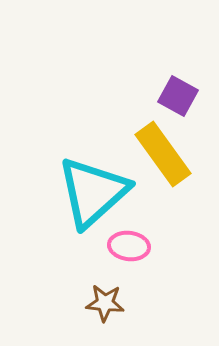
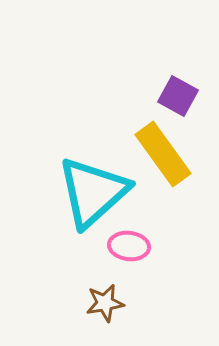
brown star: rotated 15 degrees counterclockwise
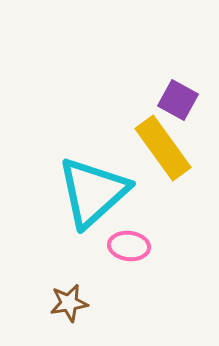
purple square: moved 4 px down
yellow rectangle: moved 6 px up
brown star: moved 36 px left
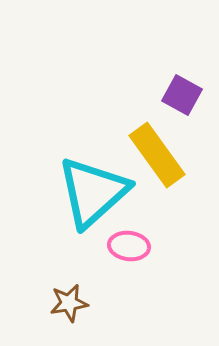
purple square: moved 4 px right, 5 px up
yellow rectangle: moved 6 px left, 7 px down
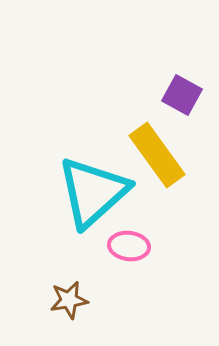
brown star: moved 3 px up
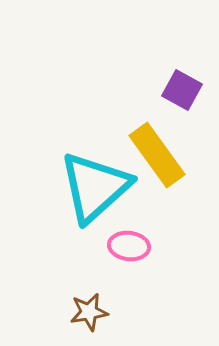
purple square: moved 5 px up
cyan triangle: moved 2 px right, 5 px up
brown star: moved 20 px right, 12 px down
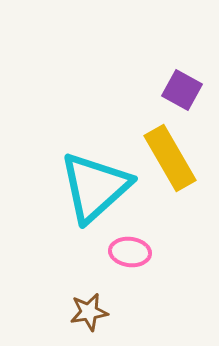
yellow rectangle: moved 13 px right, 3 px down; rotated 6 degrees clockwise
pink ellipse: moved 1 px right, 6 px down
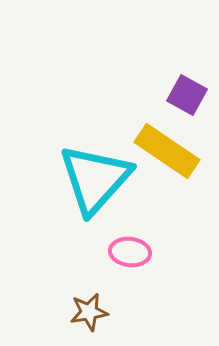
purple square: moved 5 px right, 5 px down
yellow rectangle: moved 3 px left, 7 px up; rotated 26 degrees counterclockwise
cyan triangle: moved 8 px up; rotated 6 degrees counterclockwise
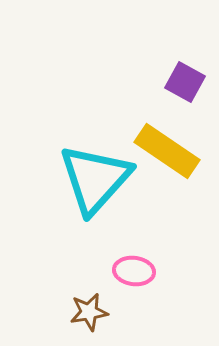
purple square: moved 2 px left, 13 px up
pink ellipse: moved 4 px right, 19 px down
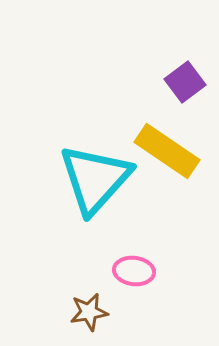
purple square: rotated 24 degrees clockwise
